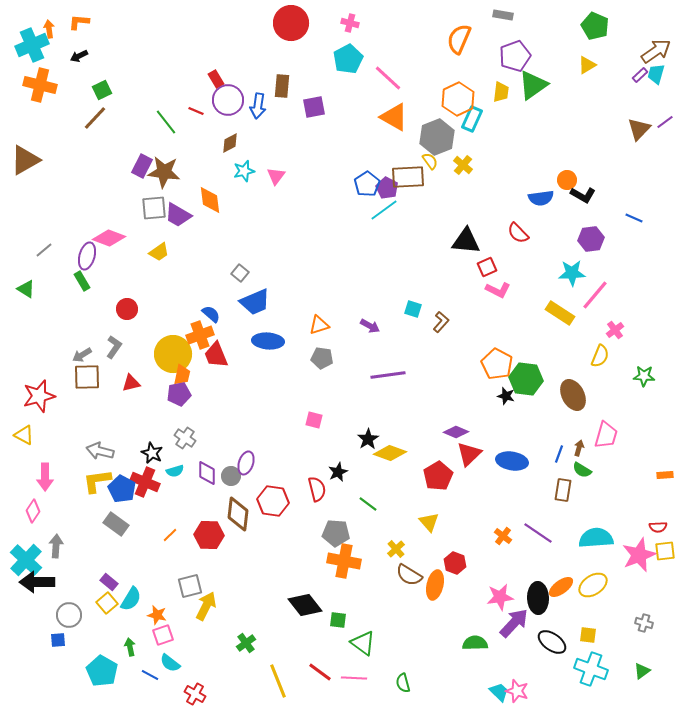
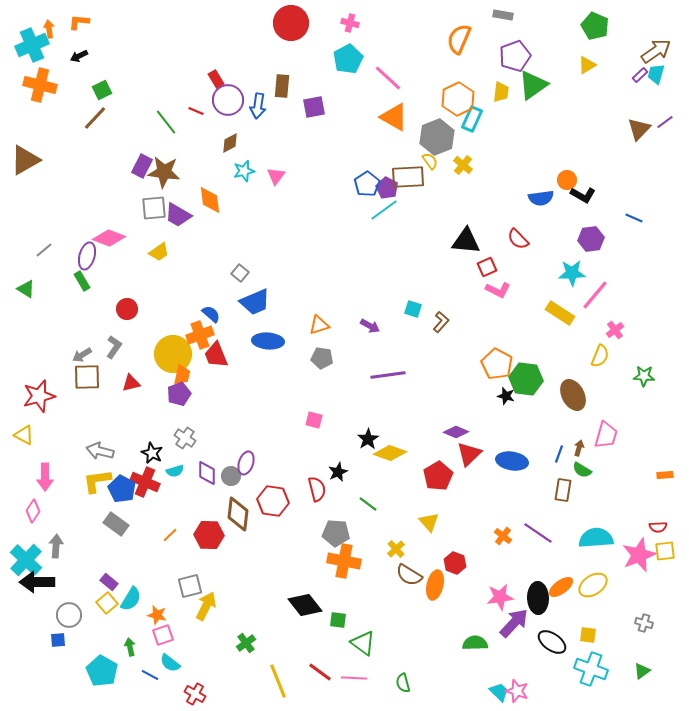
red semicircle at (518, 233): moved 6 px down
purple pentagon at (179, 394): rotated 10 degrees counterclockwise
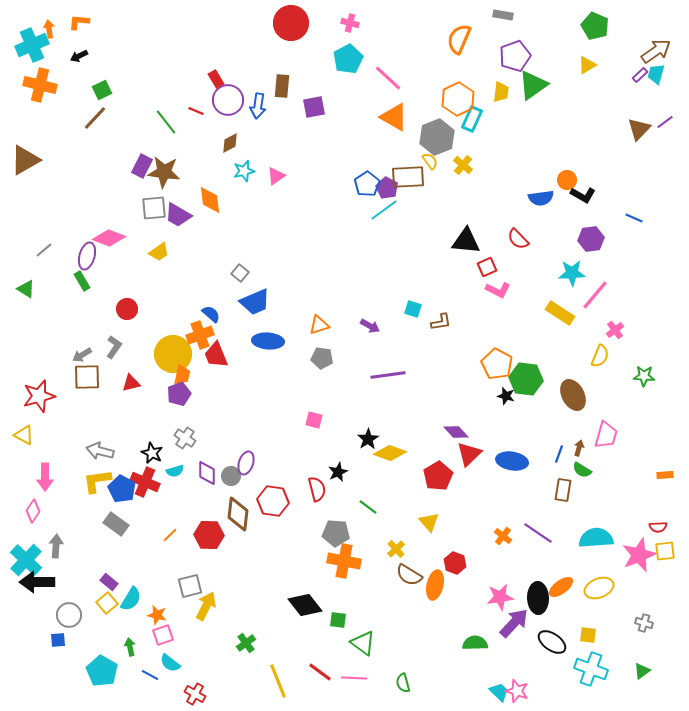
pink triangle at (276, 176): rotated 18 degrees clockwise
brown L-shape at (441, 322): rotated 40 degrees clockwise
purple diamond at (456, 432): rotated 25 degrees clockwise
green line at (368, 504): moved 3 px down
yellow ellipse at (593, 585): moved 6 px right, 3 px down; rotated 12 degrees clockwise
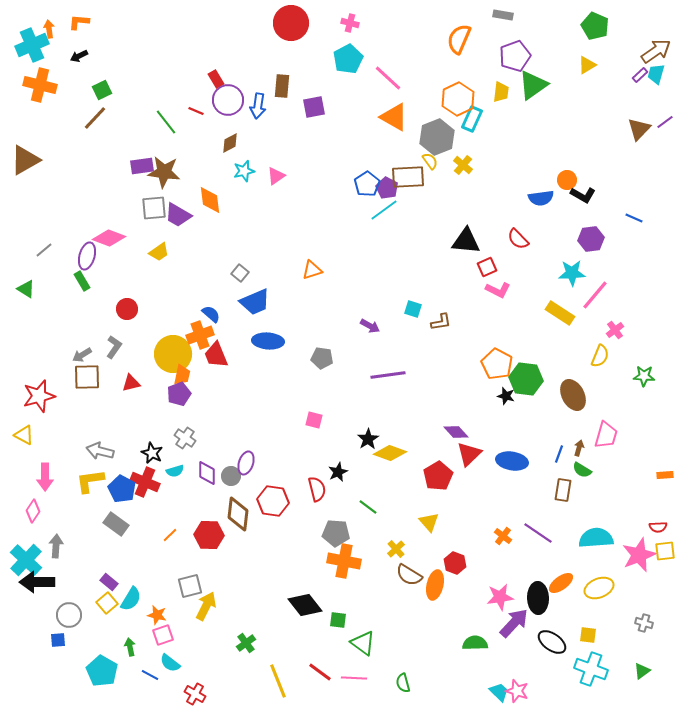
purple rectangle at (142, 166): rotated 55 degrees clockwise
orange triangle at (319, 325): moved 7 px left, 55 px up
yellow L-shape at (97, 481): moved 7 px left
orange ellipse at (561, 587): moved 4 px up
